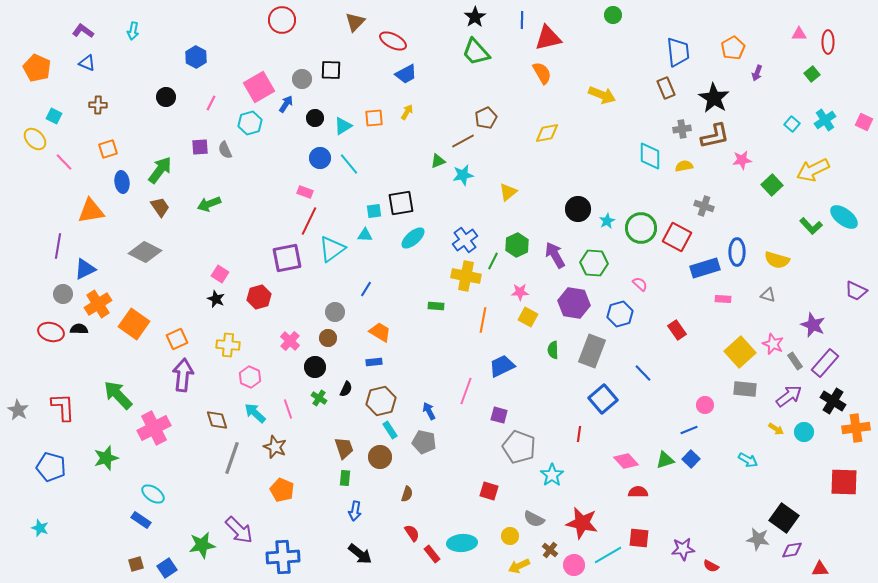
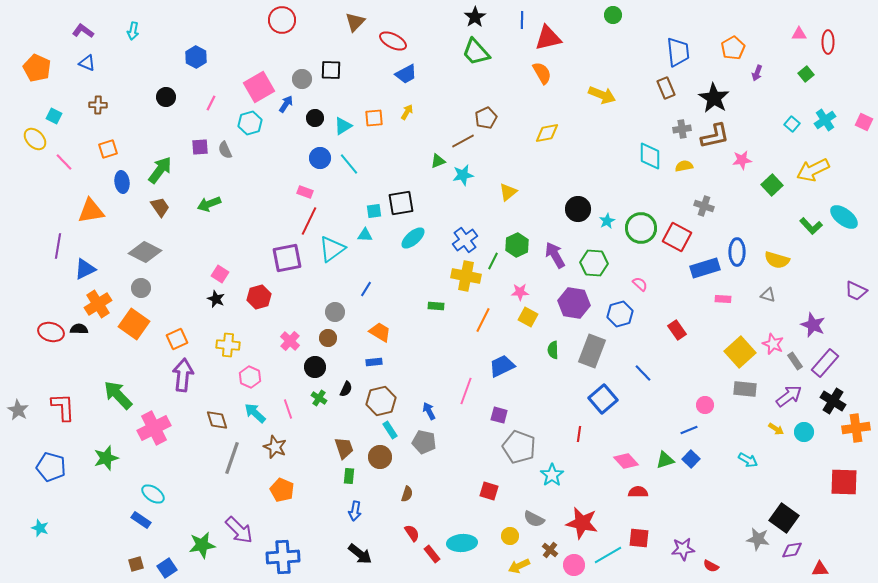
green square at (812, 74): moved 6 px left
gray circle at (63, 294): moved 78 px right, 6 px up
orange line at (483, 320): rotated 15 degrees clockwise
green rectangle at (345, 478): moved 4 px right, 2 px up
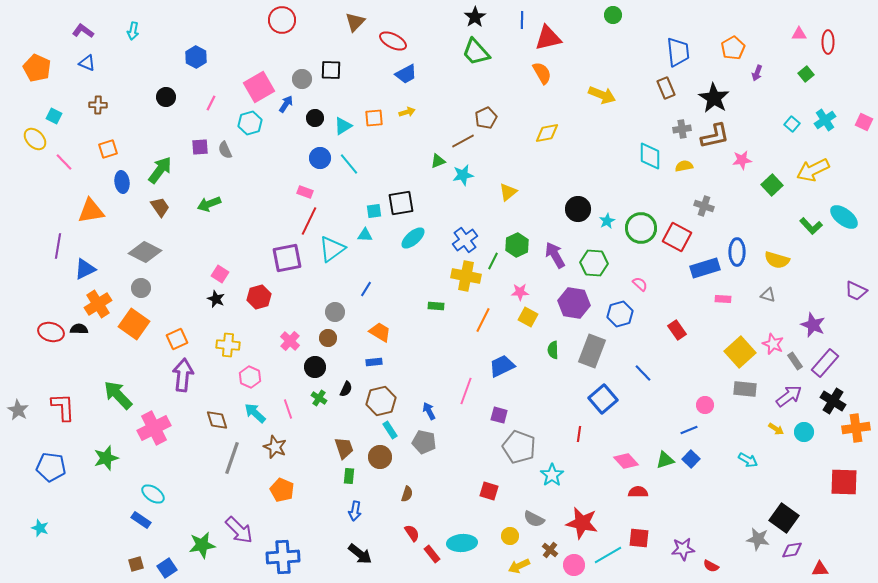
yellow arrow at (407, 112): rotated 42 degrees clockwise
blue pentagon at (51, 467): rotated 8 degrees counterclockwise
